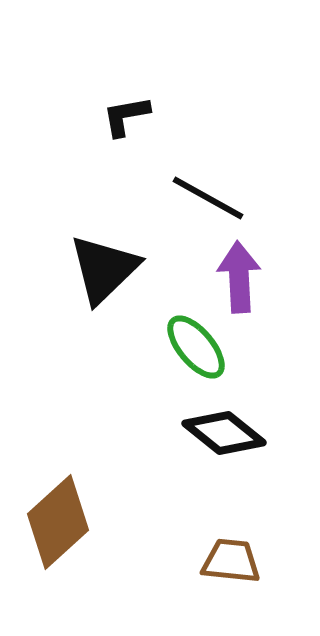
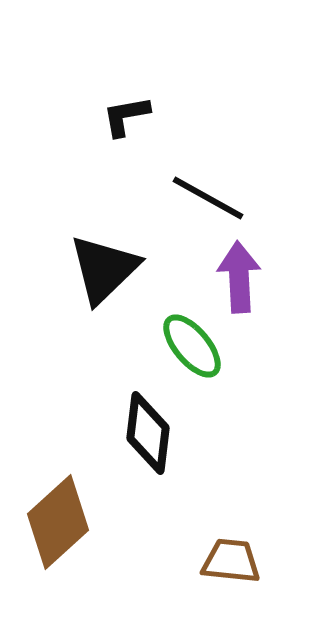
green ellipse: moved 4 px left, 1 px up
black diamond: moved 76 px left; rotated 58 degrees clockwise
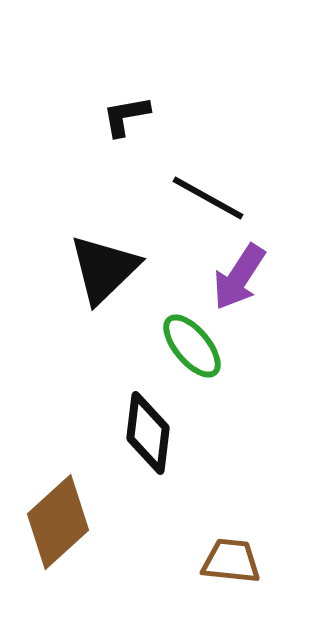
purple arrow: rotated 144 degrees counterclockwise
